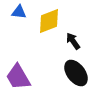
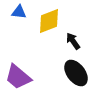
purple trapezoid: rotated 20 degrees counterclockwise
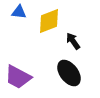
black ellipse: moved 7 px left
purple trapezoid: rotated 12 degrees counterclockwise
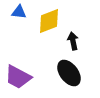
black arrow: rotated 24 degrees clockwise
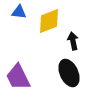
black ellipse: rotated 12 degrees clockwise
purple trapezoid: rotated 36 degrees clockwise
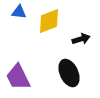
black arrow: moved 8 px right, 2 px up; rotated 84 degrees clockwise
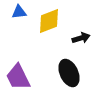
blue triangle: rotated 14 degrees counterclockwise
black arrow: moved 1 px up
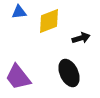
purple trapezoid: rotated 12 degrees counterclockwise
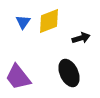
blue triangle: moved 4 px right, 10 px down; rotated 49 degrees counterclockwise
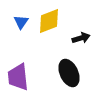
blue triangle: moved 2 px left
purple trapezoid: rotated 32 degrees clockwise
